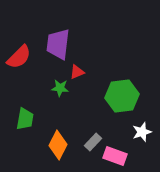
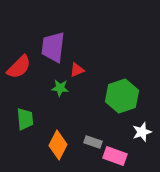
purple trapezoid: moved 5 px left, 3 px down
red semicircle: moved 10 px down
red triangle: moved 2 px up
green hexagon: rotated 12 degrees counterclockwise
green trapezoid: rotated 15 degrees counterclockwise
gray rectangle: rotated 66 degrees clockwise
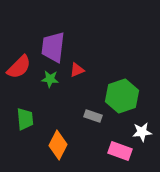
green star: moved 10 px left, 9 px up
white star: rotated 12 degrees clockwise
gray rectangle: moved 26 px up
pink rectangle: moved 5 px right, 5 px up
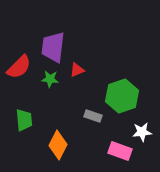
green trapezoid: moved 1 px left, 1 px down
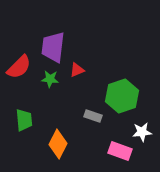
orange diamond: moved 1 px up
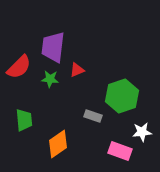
orange diamond: rotated 28 degrees clockwise
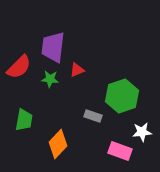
green trapezoid: rotated 15 degrees clockwise
orange diamond: rotated 12 degrees counterclockwise
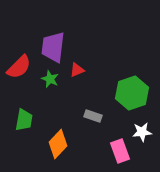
green star: rotated 18 degrees clockwise
green hexagon: moved 10 px right, 3 px up
pink rectangle: rotated 50 degrees clockwise
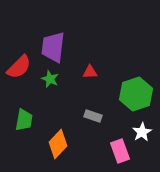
red triangle: moved 13 px right, 2 px down; rotated 21 degrees clockwise
green hexagon: moved 4 px right, 1 px down
white star: rotated 24 degrees counterclockwise
